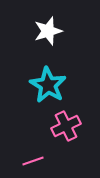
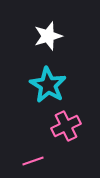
white star: moved 5 px down
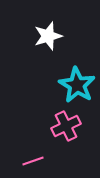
cyan star: moved 29 px right
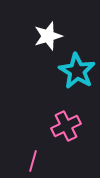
cyan star: moved 14 px up
pink line: rotated 55 degrees counterclockwise
